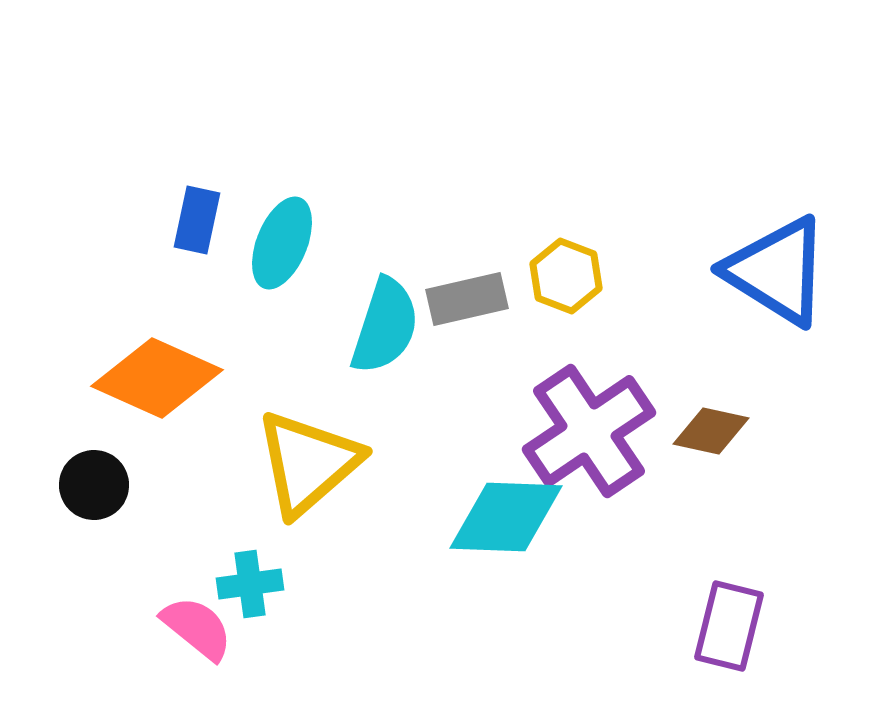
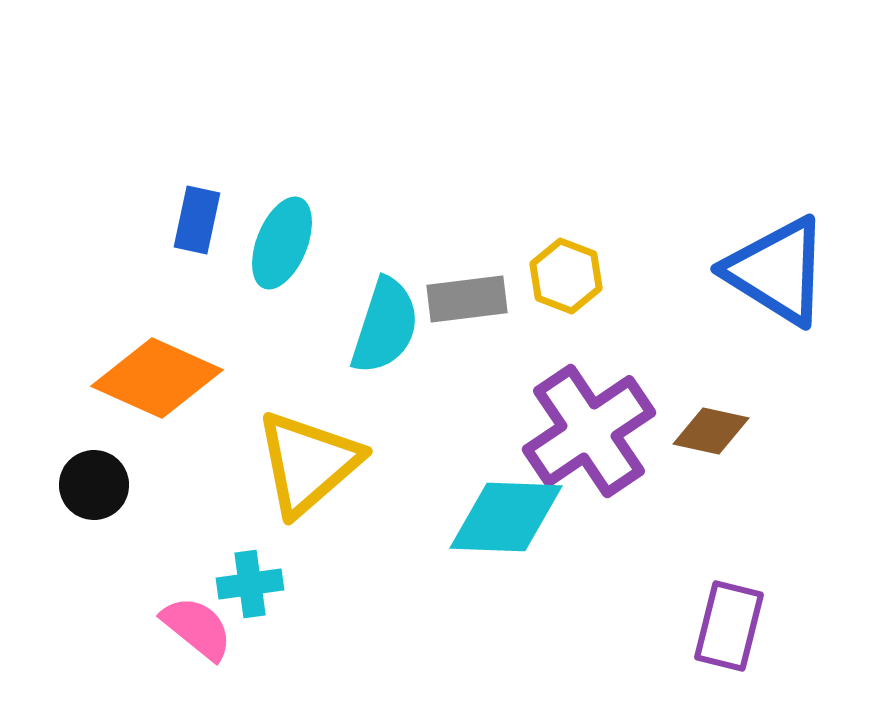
gray rectangle: rotated 6 degrees clockwise
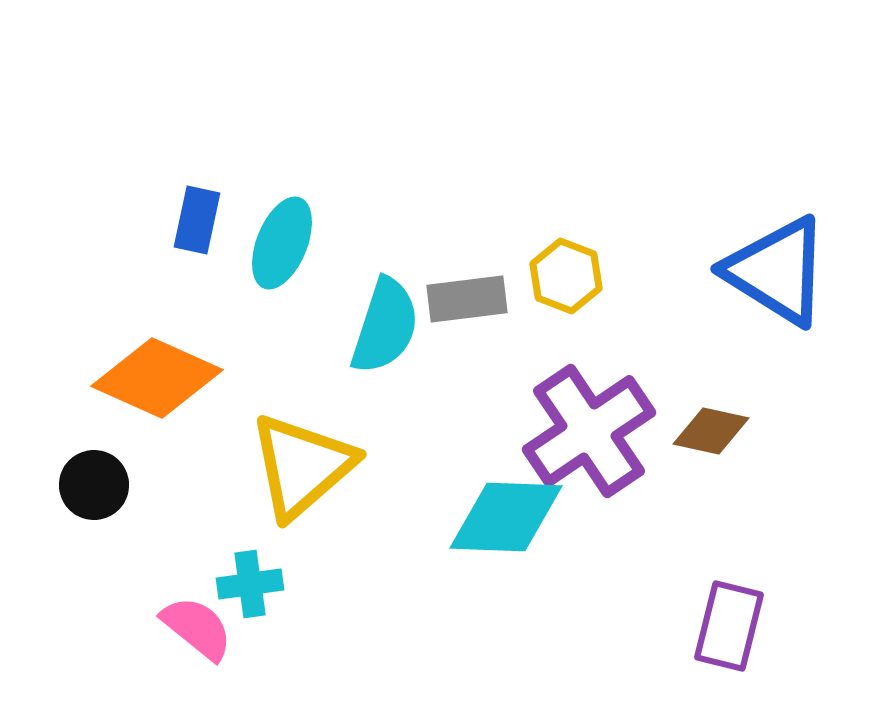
yellow triangle: moved 6 px left, 3 px down
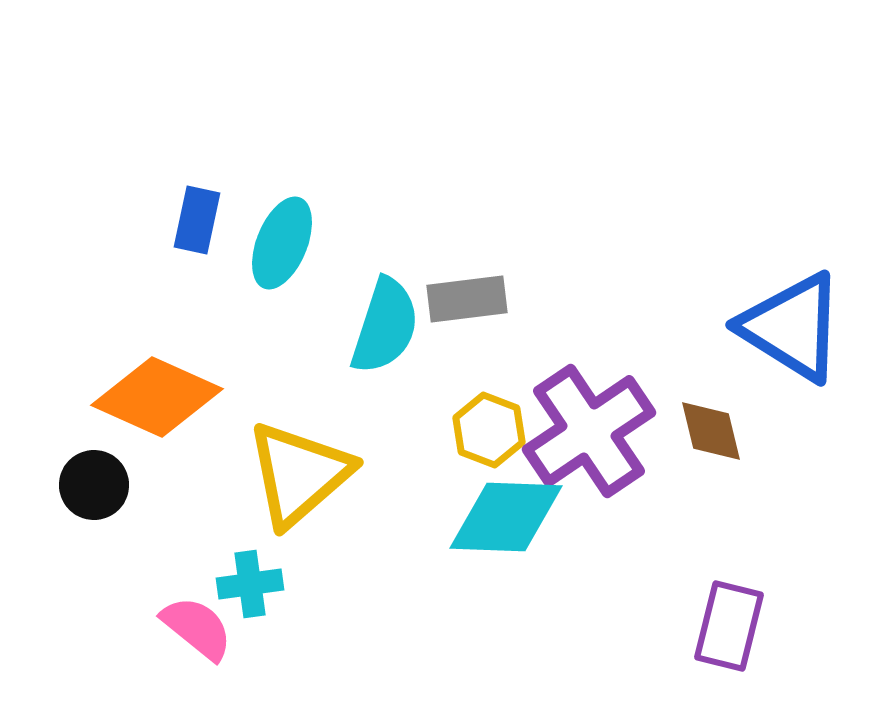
blue triangle: moved 15 px right, 56 px down
yellow hexagon: moved 77 px left, 154 px down
orange diamond: moved 19 px down
brown diamond: rotated 64 degrees clockwise
yellow triangle: moved 3 px left, 8 px down
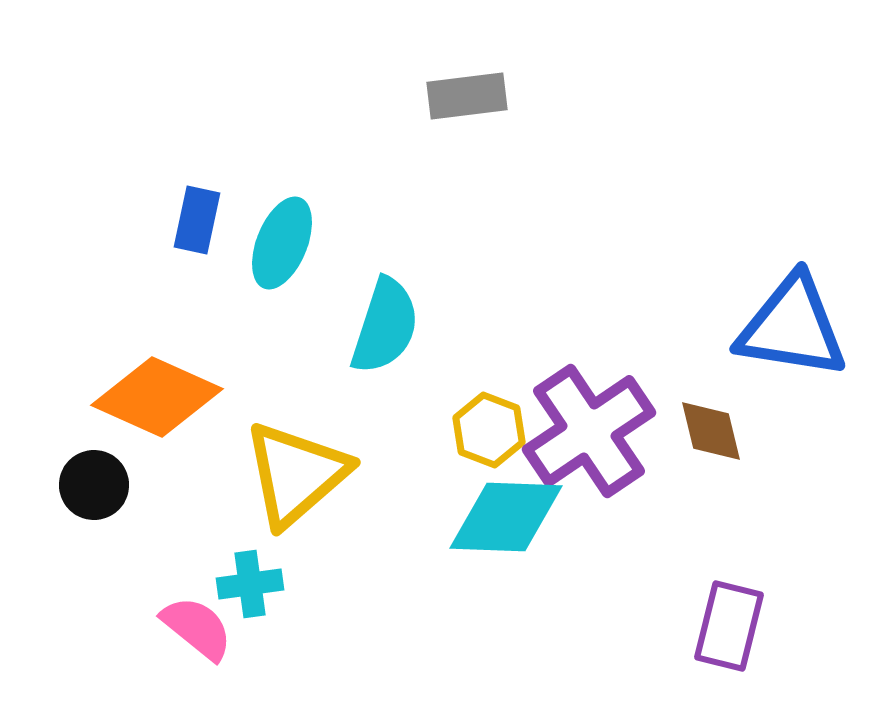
gray rectangle: moved 203 px up
blue triangle: rotated 23 degrees counterclockwise
yellow triangle: moved 3 px left
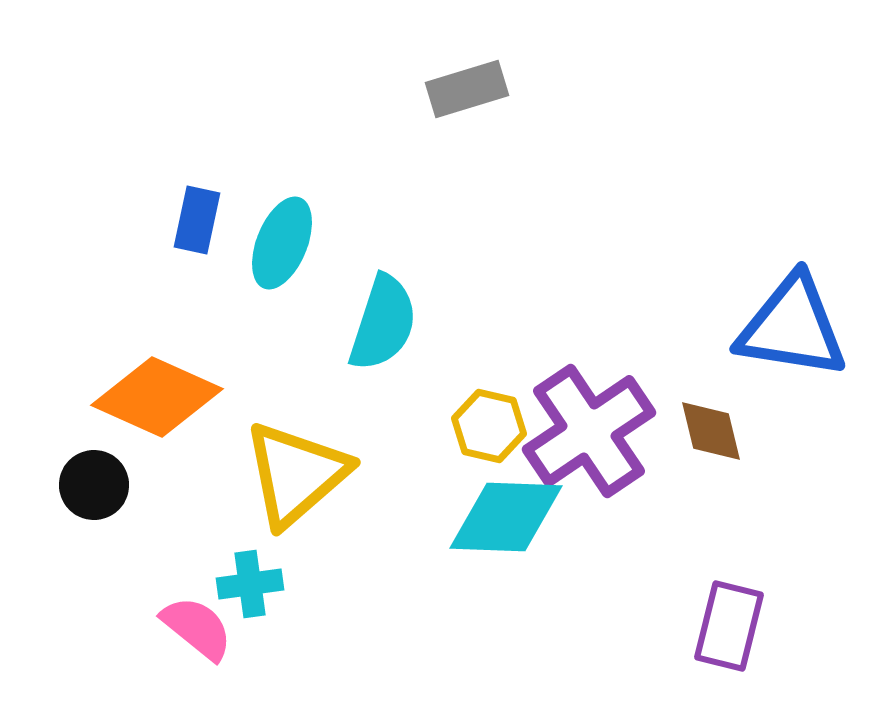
gray rectangle: moved 7 px up; rotated 10 degrees counterclockwise
cyan semicircle: moved 2 px left, 3 px up
yellow hexagon: moved 4 px up; rotated 8 degrees counterclockwise
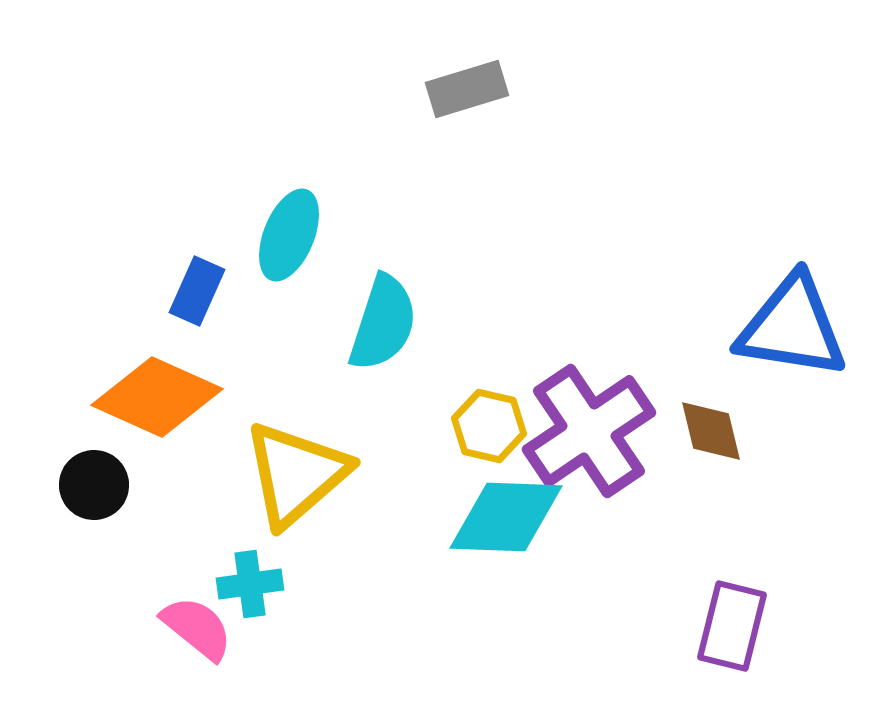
blue rectangle: moved 71 px down; rotated 12 degrees clockwise
cyan ellipse: moved 7 px right, 8 px up
purple rectangle: moved 3 px right
